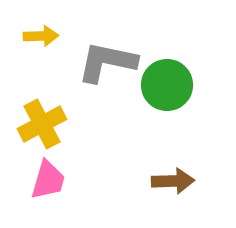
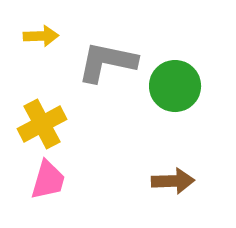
green circle: moved 8 px right, 1 px down
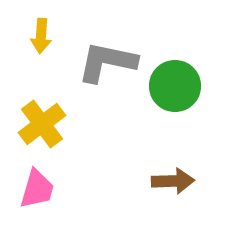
yellow arrow: rotated 96 degrees clockwise
yellow cross: rotated 9 degrees counterclockwise
pink trapezoid: moved 11 px left, 9 px down
